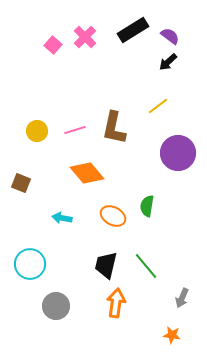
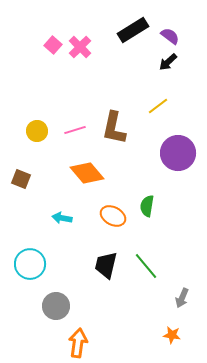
pink cross: moved 5 px left, 10 px down
brown square: moved 4 px up
orange arrow: moved 38 px left, 40 px down
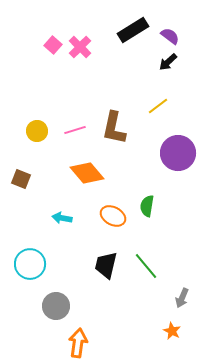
orange star: moved 4 px up; rotated 18 degrees clockwise
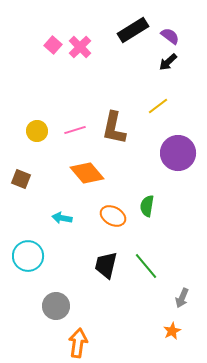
cyan circle: moved 2 px left, 8 px up
orange star: rotated 18 degrees clockwise
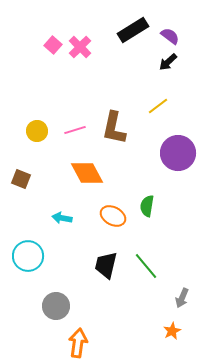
orange diamond: rotated 12 degrees clockwise
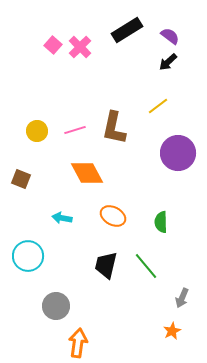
black rectangle: moved 6 px left
green semicircle: moved 14 px right, 16 px down; rotated 10 degrees counterclockwise
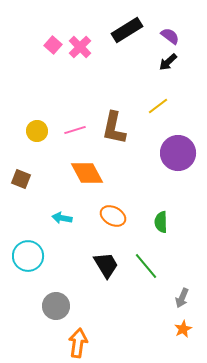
black trapezoid: rotated 136 degrees clockwise
orange star: moved 11 px right, 2 px up
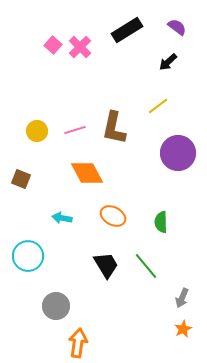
purple semicircle: moved 7 px right, 9 px up
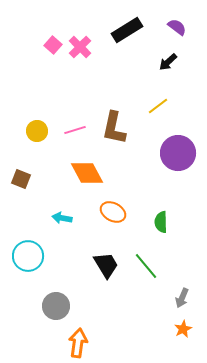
orange ellipse: moved 4 px up
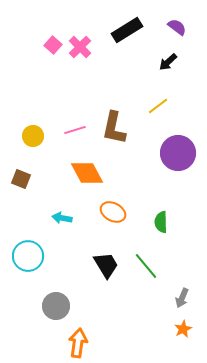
yellow circle: moved 4 px left, 5 px down
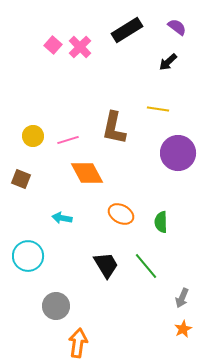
yellow line: moved 3 px down; rotated 45 degrees clockwise
pink line: moved 7 px left, 10 px down
orange ellipse: moved 8 px right, 2 px down
